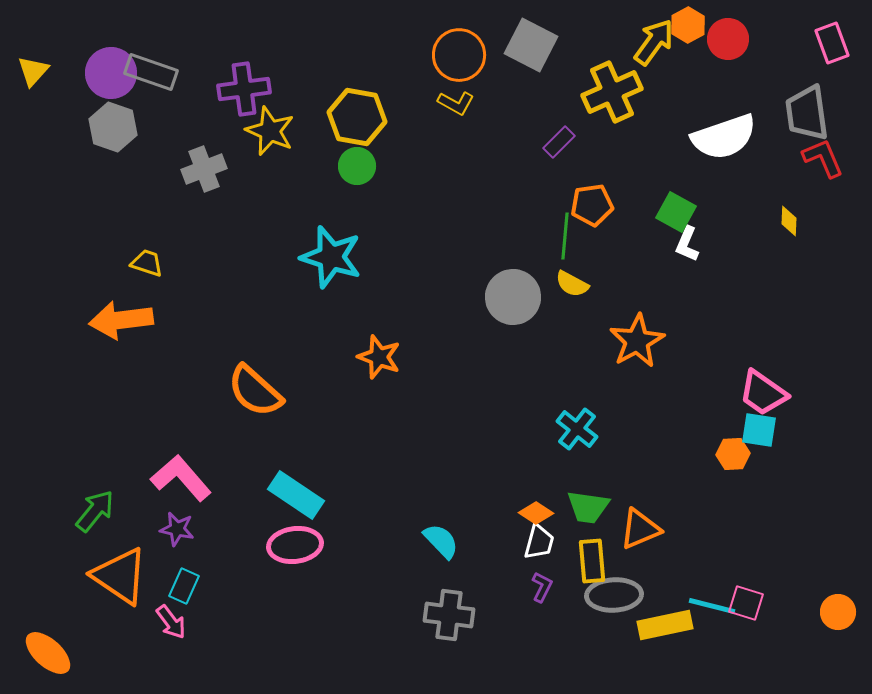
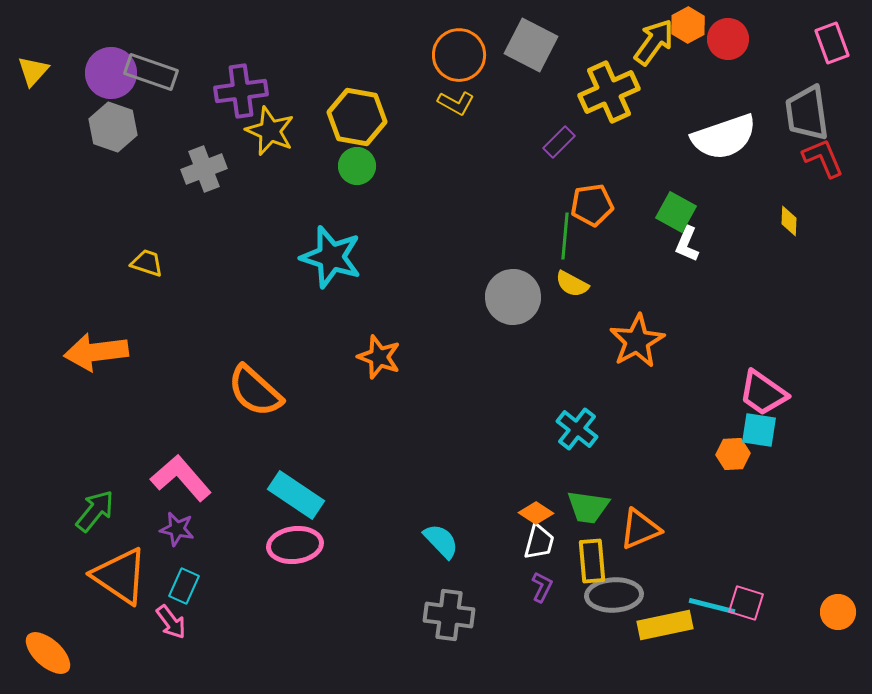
purple cross at (244, 89): moved 3 px left, 2 px down
yellow cross at (612, 92): moved 3 px left
orange arrow at (121, 320): moved 25 px left, 32 px down
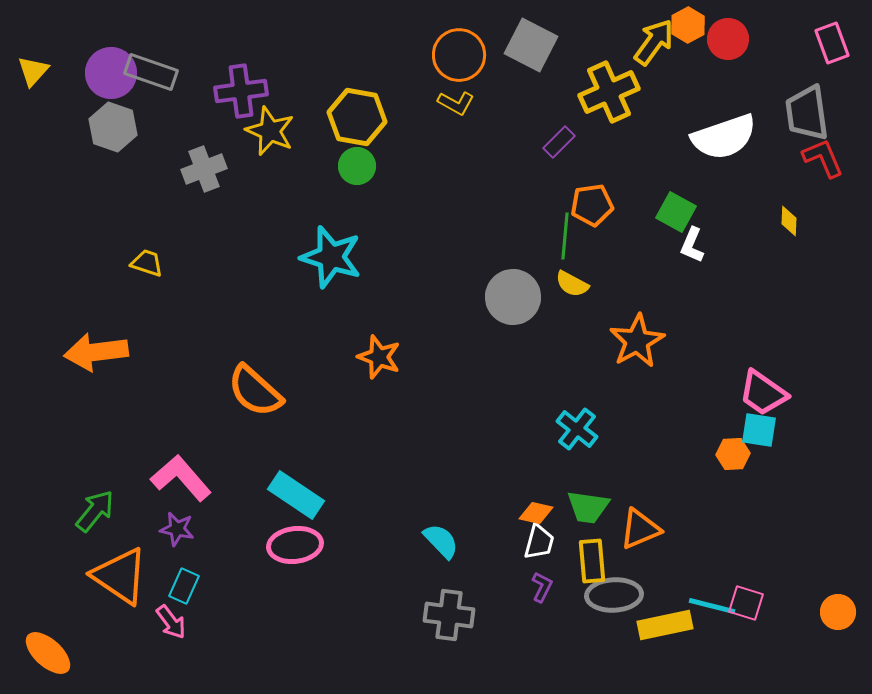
white L-shape at (687, 244): moved 5 px right, 1 px down
orange diamond at (536, 513): rotated 20 degrees counterclockwise
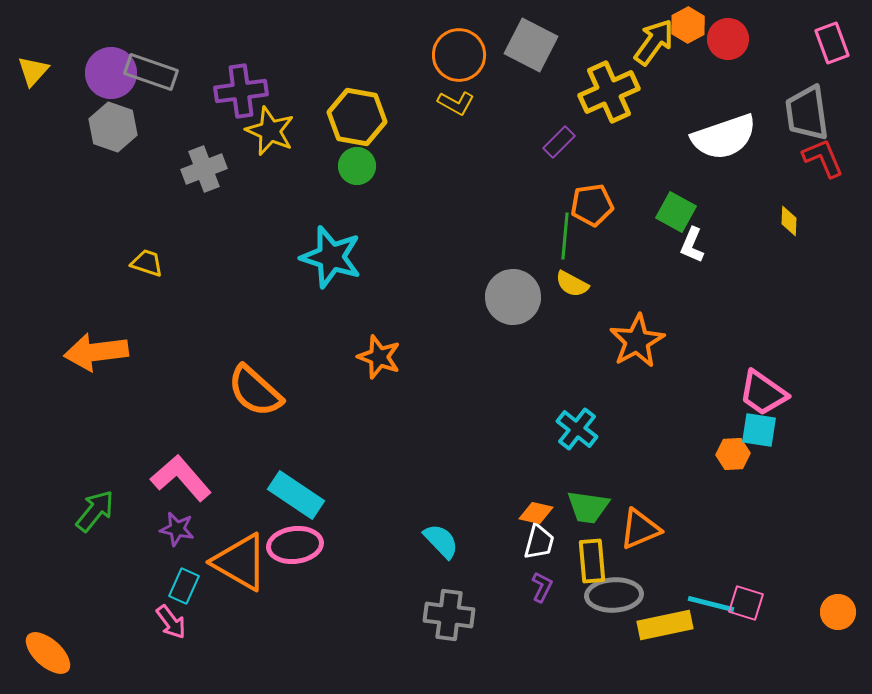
orange triangle at (120, 576): moved 120 px right, 14 px up; rotated 4 degrees counterclockwise
cyan line at (712, 606): moved 1 px left, 2 px up
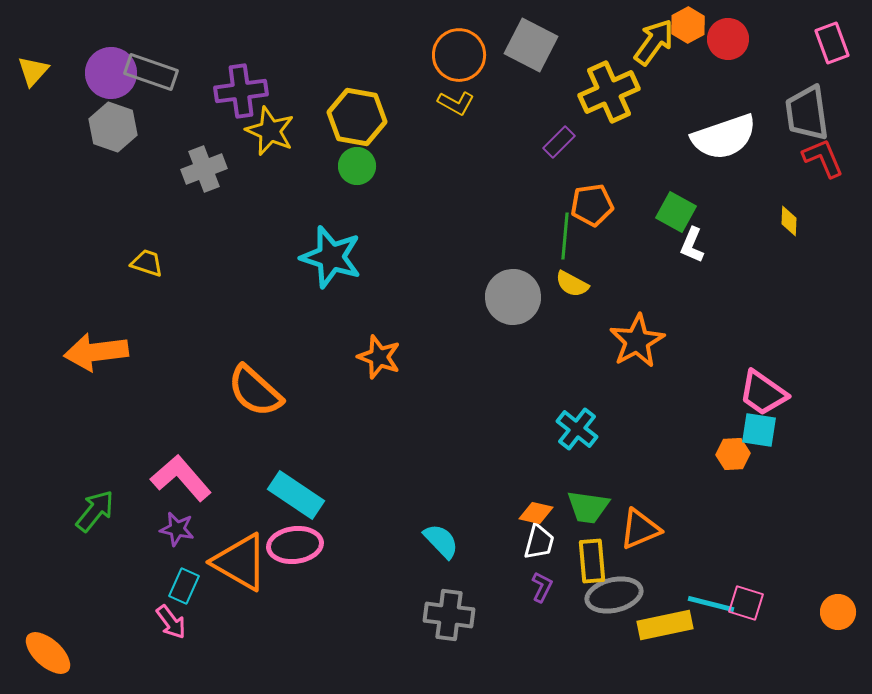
gray ellipse at (614, 595): rotated 10 degrees counterclockwise
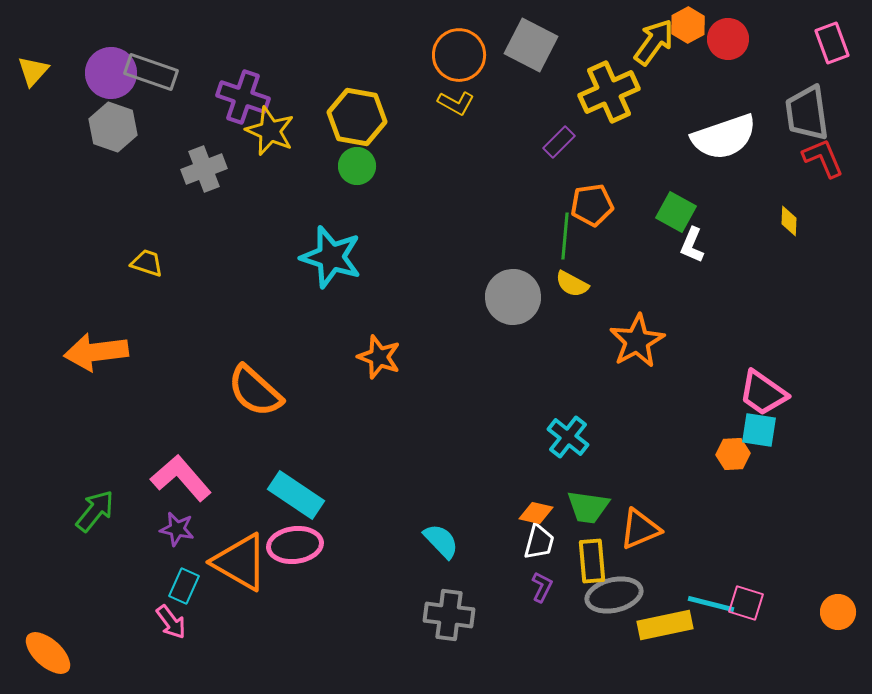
purple cross at (241, 91): moved 2 px right, 6 px down; rotated 27 degrees clockwise
cyan cross at (577, 429): moved 9 px left, 8 px down
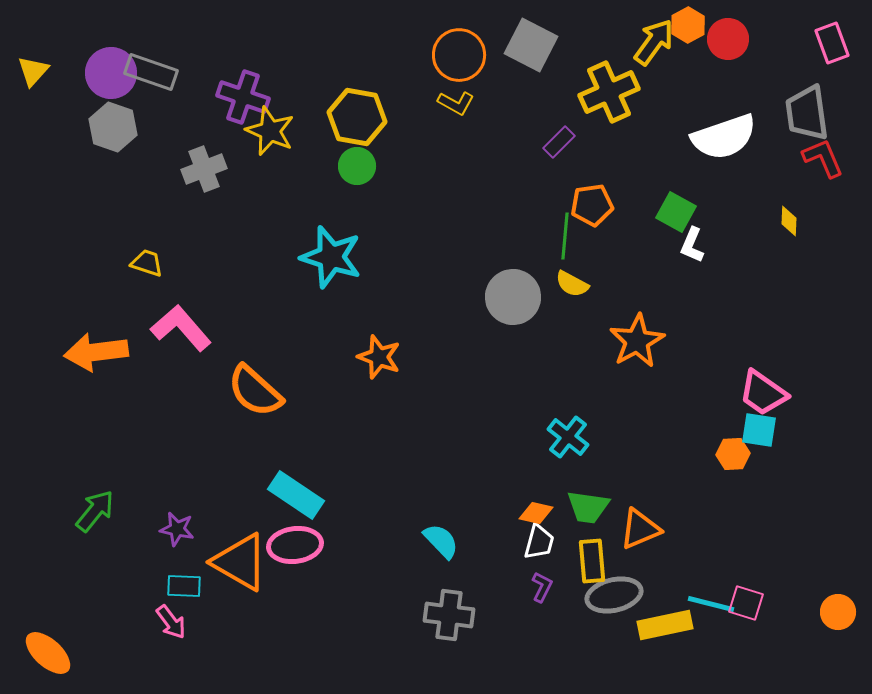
pink L-shape at (181, 478): moved 150 px up
cyan rectangle at (184, 586): rotated 68 degrees clockwise
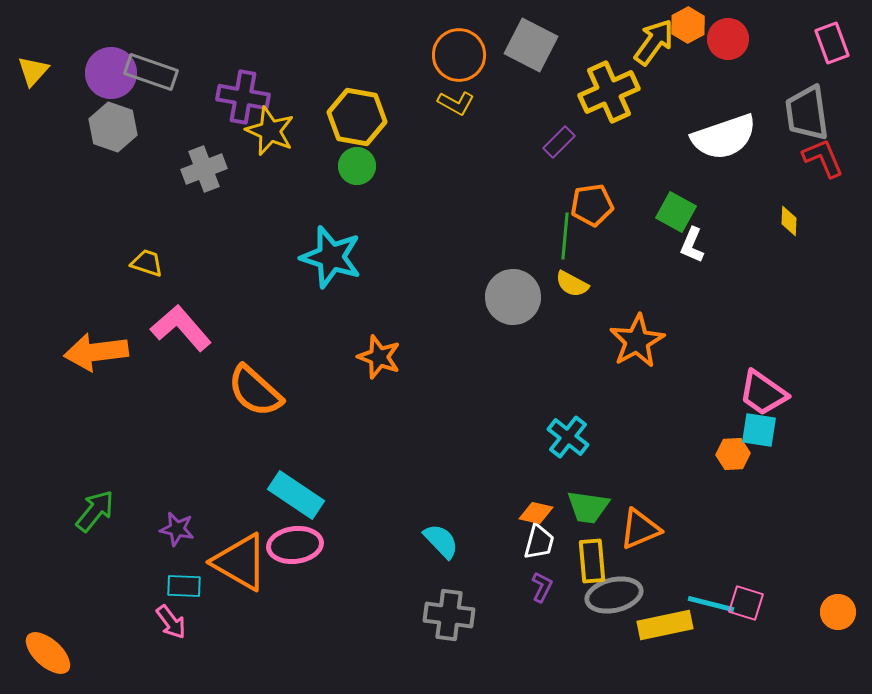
purple cross at (243, 97): rotated 9 degrees counterclockwise
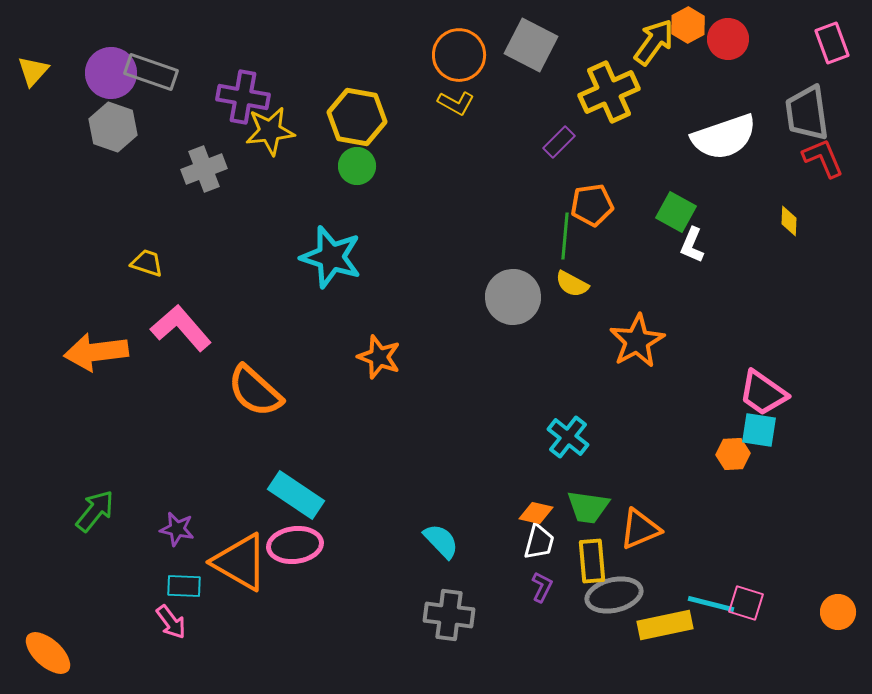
yellow star at (270, 131): rotated 30 degrees counterclockwise
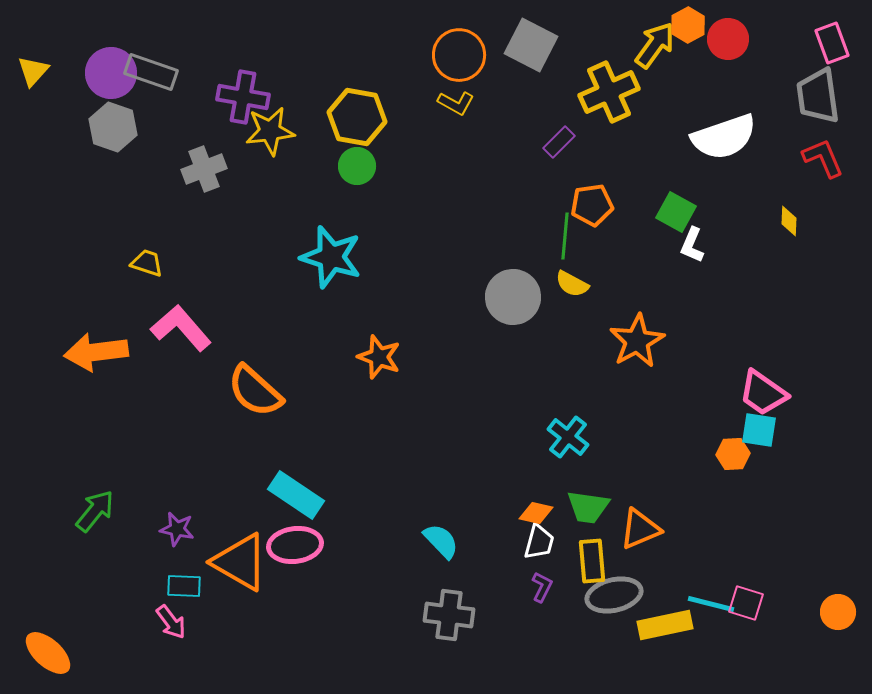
yellow arrow at (654, 42): moved 1 px right, 3 px down
gray trapezoid at (807, 113): moved 11 px right, 17 px up
